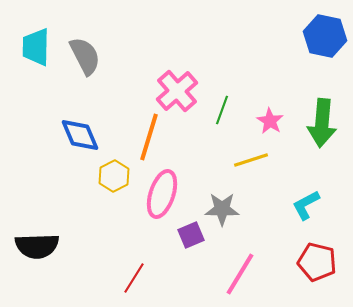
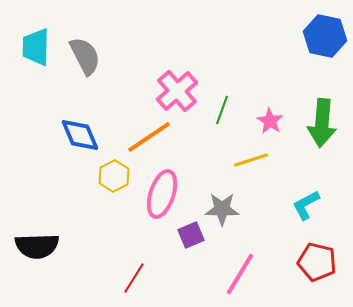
orange line: rotated 39 degrees clockwise
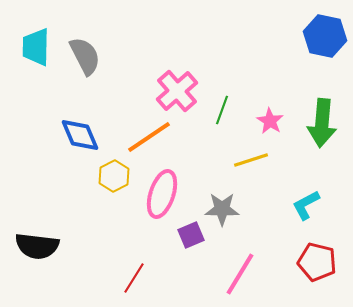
black semicircle: rotated 9 degrees clockwise
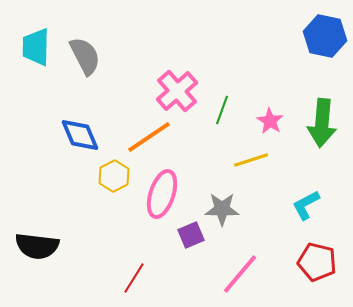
pink line: rotated 9 degrees clockwise
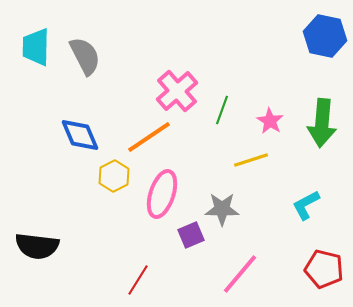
red pentagon: moved 7 px right, 7 px down
red line: moved 4 px right, 2 px down
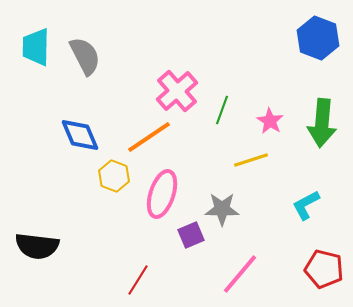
blue hexagon: moved 7 px left, 2 px down; rotated 9 degrees clockwise
yellow hexagon: rotated 12 degrees counterclockwise
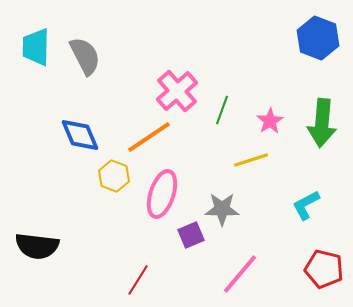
pink star: rotated 8 degrees clockwise
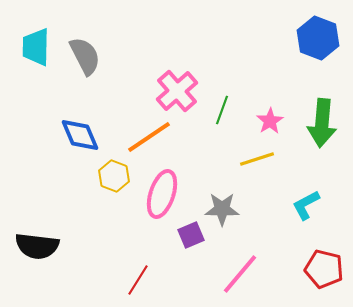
yellow line: moved 6 px right, 1 px up
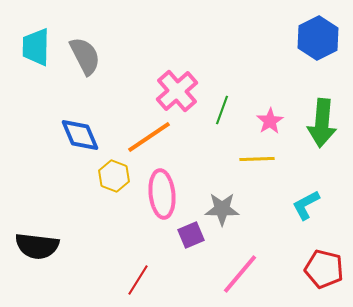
blue hexagon: rotated 12 degrees clockwise
yellow line: rotated 16 degrees clockwise
pink ellipse: rotated 24 degrees counterclockwise
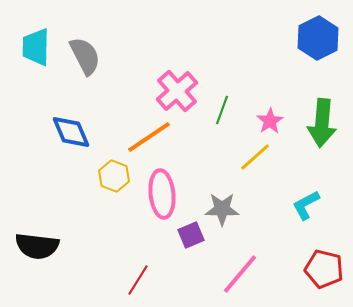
blue diamond: moved 9 px left, 3 px up
yellow line: moved 2 px left, 2 px up; rotated 40 degrees counterclockwise
